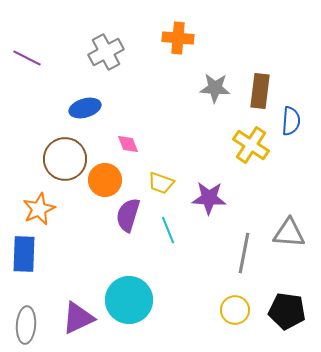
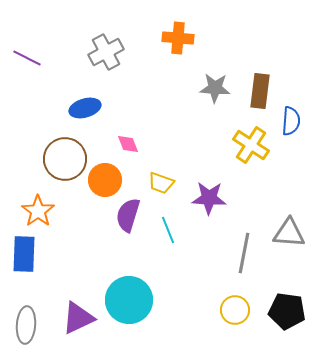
orange star: moved 1 px left, 2 px down; rotated 12 degrees counterclockwise
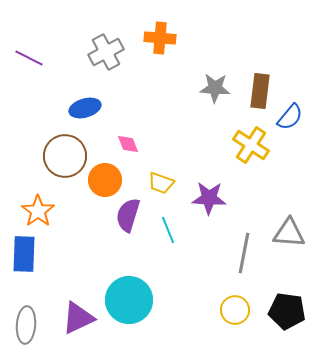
orange cross: moved 18 px left
purple line: moved 2 px right
blue semicircle: moved 1 px left, 4 px up; rotated 36 degrees clockwise
brown circle: moved 3 px up
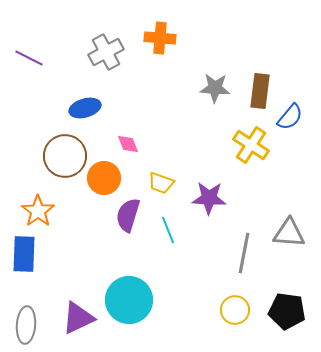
orange circle: moved 1 px left, 2 px up
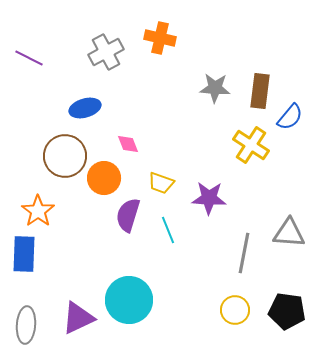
orange cross: rotated 8 degrees clockwise
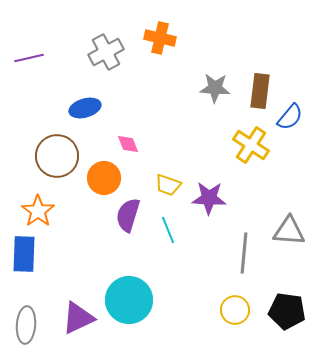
purple line: rotated 40 degrees counterclockwise
brown circle: moved 8 px left
yellow trapezoid: moved 7 px right, 2 px down
gray triangle: moved 2 px up
gray line: rotated 6 degrees counterclockwise
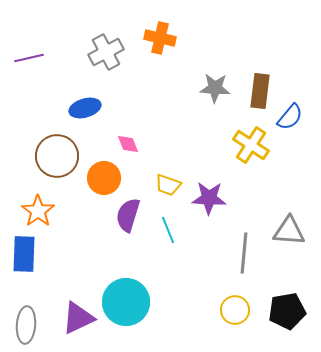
cyan circle: moved 3 px left, 2 px down
black pentagon: rotated 18 degrees counterclockwise
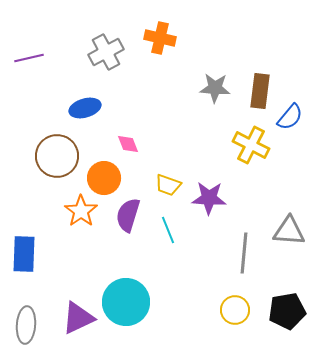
yellow cross: rotated 6 degrees counterclockwise
orange star: moved 43 px right
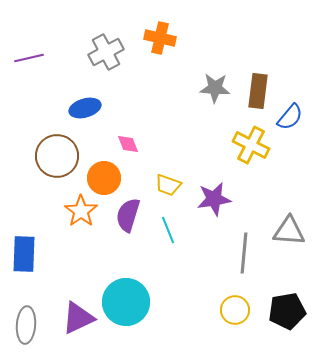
brown rectangle: moved 2 px left
purple star: moved 5 px right, 1 px down; rotated 12 degrees counterclockwise
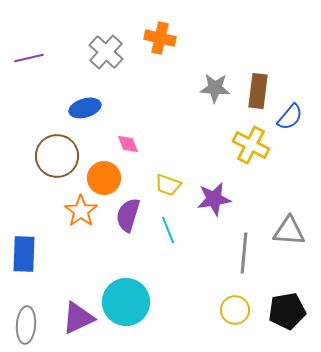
gray cross: rotated 20 degrees counterclockwise
